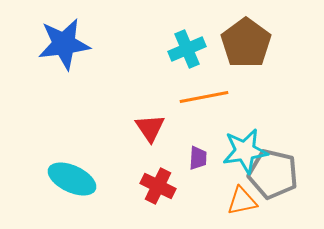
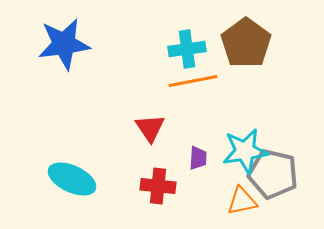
cyan cross: rotated 15 degrees clockwise
orange line: moved 11 px left, 16 px up
red cross: rotated 20 degrees counterclockwise
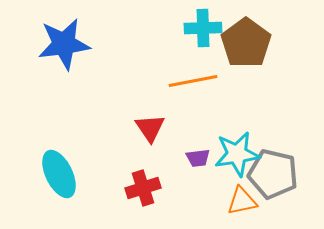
cyan cross: moved 16 px right, 21 px up; rotated 6 degrees clockwise
cyan star: moved 8 px left, 3 px down
purple trapezoid: rotated 80 degrees clockwise
cyan ellipse: moved 13 px left, 5 px up; rotated 39 degrees clockwise
red cross: moved 15 px left, 2 px down; rotated 24 degrees counterclockwise
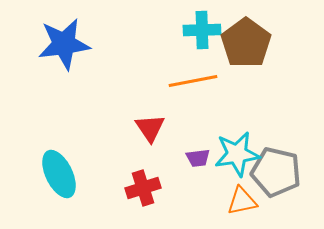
cyan cross: moved 1 px left, 2 px down
gray pentagon: moved 3 px right, 2 px up
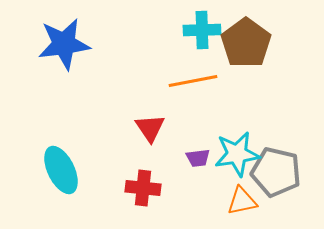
cyan ellipse: moved 2 px right, 4 px up
red cross: rotated 24 degrees clockwise
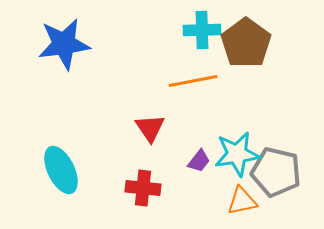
purple trapezoid: moved 1 px right, 3 px down; rotated 45 degrees counterclockwise
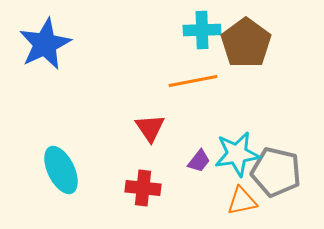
blue star: moved 19 px left; rotated 18 degrees counterclockwise
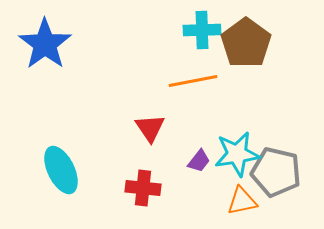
blue star: rotated 10 degrees counterclockwise
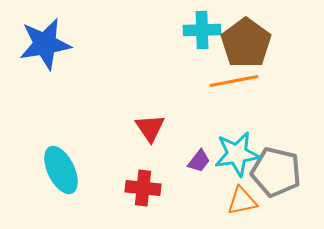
blue star: rotated 26 degrees clockwise
orange line: moved 41 px right
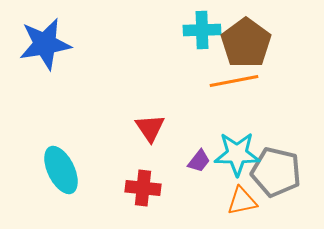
cyan star: rotated 9 degrees clockwise
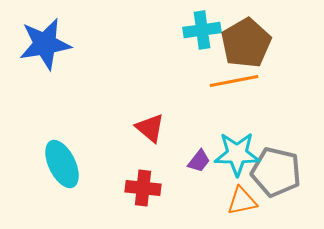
cyan cross: rotated 6 degrees counterclockwise
brown pentagon: rotated 6 degrees clockwise
red triangle: rotated 16 degrees counterclockwise
cyan ellipse: moved 1 px right, 6 px up
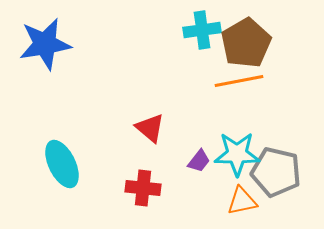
orange line: moved 5 px right
